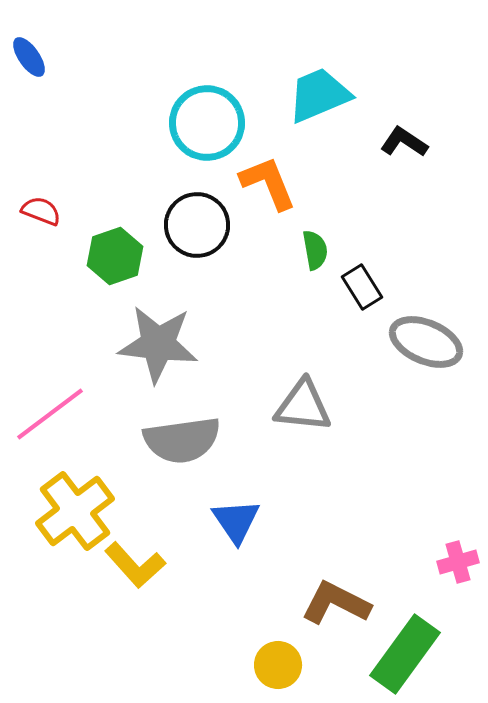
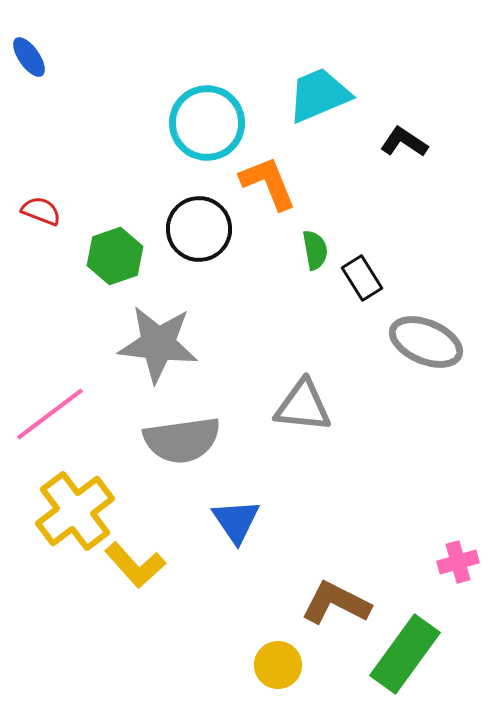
black circle: moved 2 px right, 4 px down
black rectangle: moved 9 px up
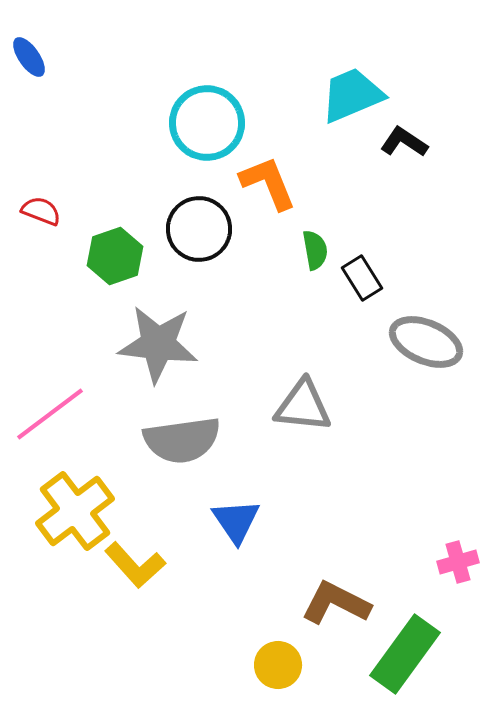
cyan trapezoid: moved 33 px right
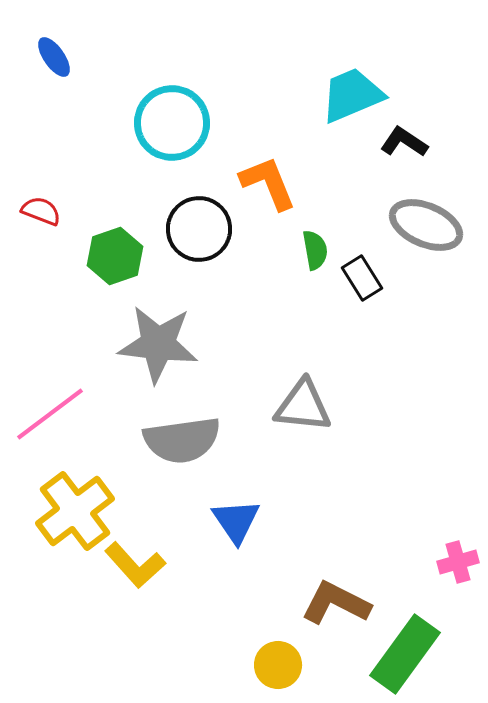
blue ellipse: moved 25 px right
cyan circle: moved 35 px left
gray ellipse: moved 117 px up
